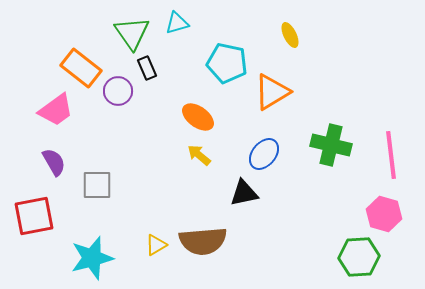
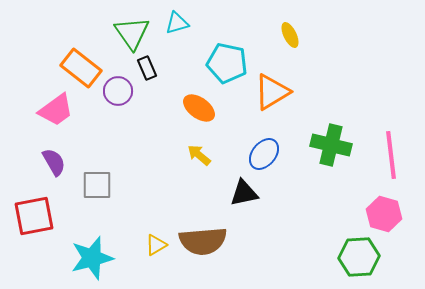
orange ellipse: moved 1 px right, 9 px up
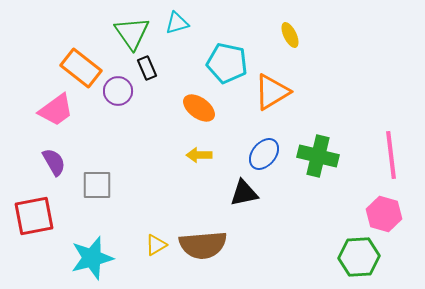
green cross: moved 13 px left, 11 px down
yellow arrow: rotated 40 degrees counterclockwise
brown semicircle: moved 4 px down
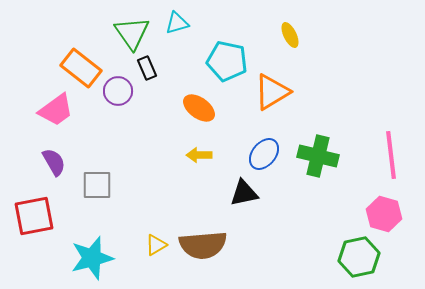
cyan pentagon: moved 2 px up
green hexagon: rotated 9 degrees counterclockwise
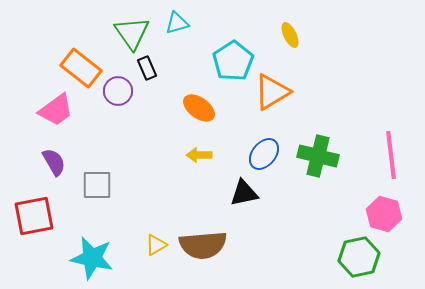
cyan pentagon: moved 6 px right; rotated 27 degrees clockwise
cyan star: rotated 27 degrees clockwise
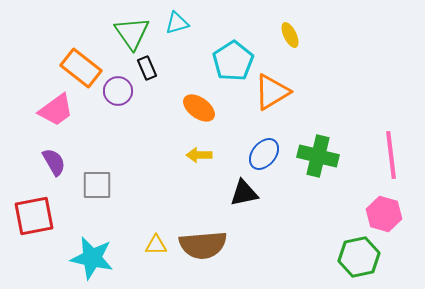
yellow triangle: rotated 30 degrees clockwise
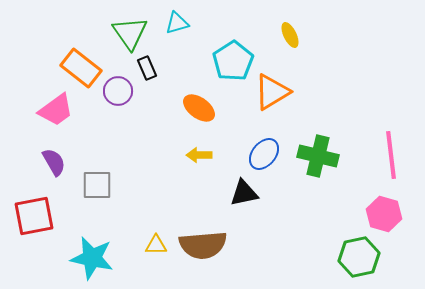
green triangle: moved 2 px left
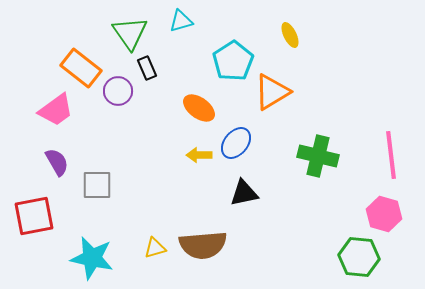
cyan triangle: moved 4 px right, 2 px up
blue ellipse: moved 28 px left, 11 px up
purple semicircle: moved 3 px right
yellow triangle: moved 1 px left, 3 px down; rotated 15 degrees counterclockwise
green hexagon: rotated 18 degrees clockwise
